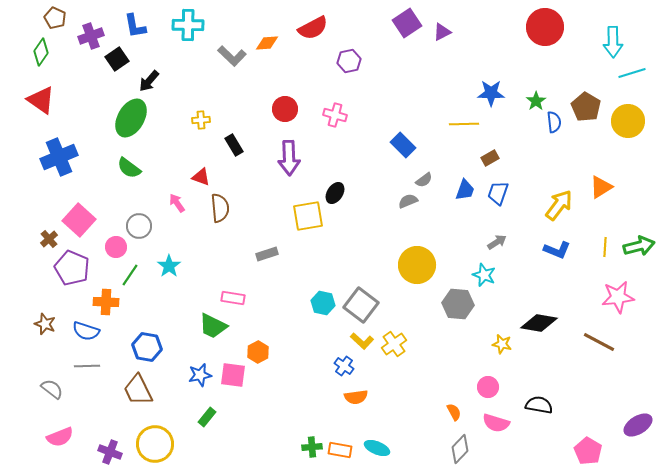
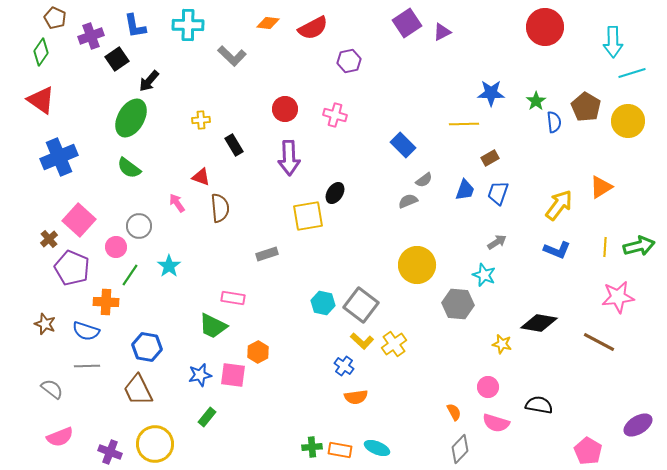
orange diamond at (267, 43): moved 1 px right, 20 px up; rotated 10 degrees clockwise
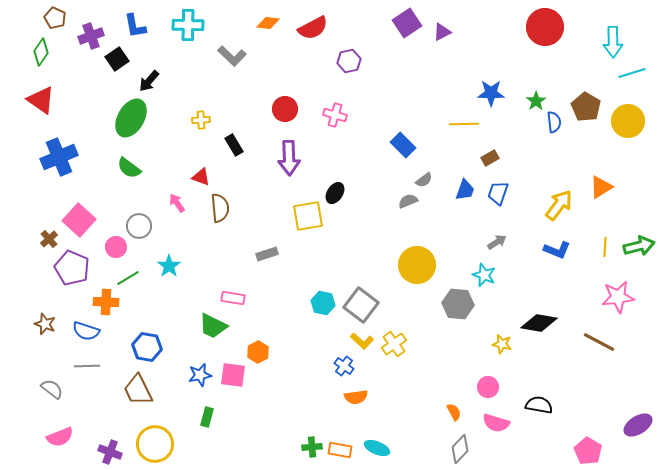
green line at (130, 275): moved 2 px left, 3 px down; rotated 25 degrees clockwise
green rectangle at (207, 417): rotated 24 degrees counterclockwise
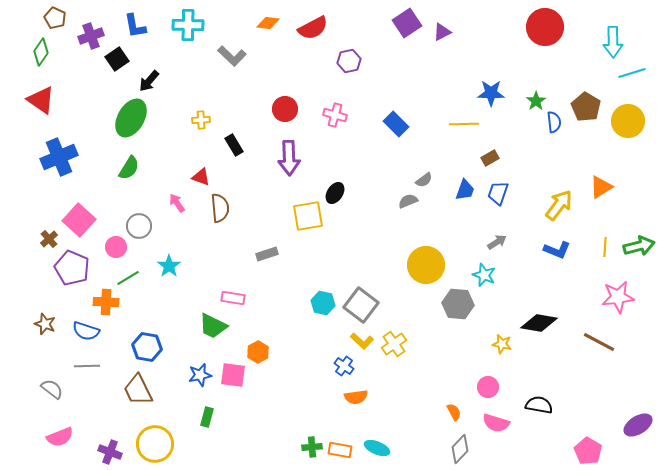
blue rectangle at (403, 145): moved 7 px left, 21 px up
green semicircle at (129, 168): rotated 95 degrees counterclockwise
yellow circle at (417, 265): moved 9 px right
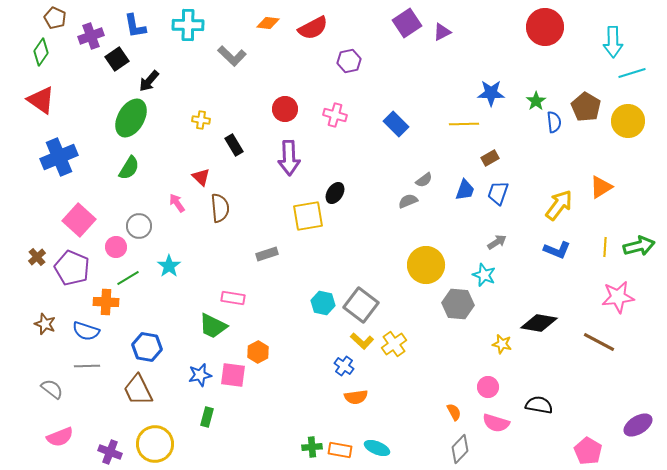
yellow cross at (201, 120): rotated 12 degrees clockwise
red triangle at (201, 177): rotated 24 degrees clockwise
brown cross at (49, 239): moved 12 px left, 18 px down
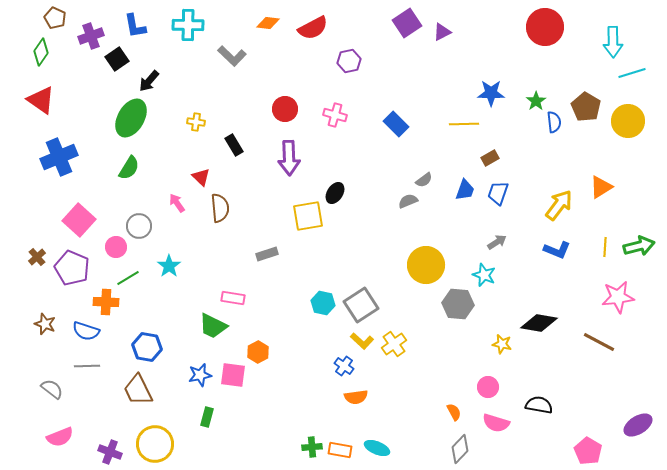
yellow cross at (201, 120): moved 5 px left, 2 px down
gray square at (361, 305): rotated 20 degrees clockwise
